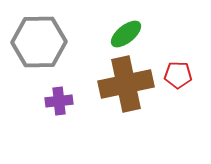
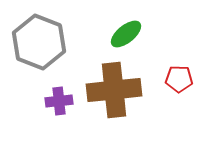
gray hexagon: rotated 22 degrees clockwise
red pentagon: moved 1 px right, 4 px down
brown cross: moved 12 px left, 6 px down; rotated 6 degrees clockwise
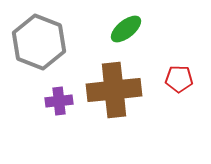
green ellipse: moved 5 px up
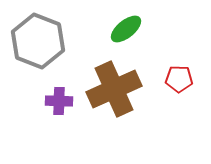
gray hexagon: moved 1 px left, 1 px up
brown cross: moved 1 px up; rotated 18 degrees counterclockwise
purple cross: rotated 8 degrees clockwise
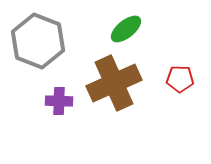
red pentagon: moved 1 px right
brown cross: moved 6 px up
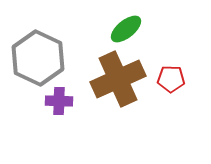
gray hexagon: moved 17 px down; rotated 4 degrees clockwise
red pentagon: moved 9 px left
brown cross: moved 4 px right, 4 px up
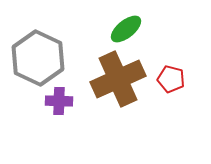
red pentagon: rotated 12 degrees clockwise
